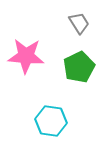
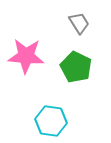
green pentagon: moved 3 px left; rotated 20 degrees counterclockwise
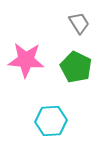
pink star: moved 4 px down
cyan hexagon: rotated 12 degrees counterclockwise
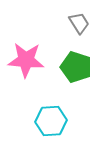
green pentagon: rotated 8 degrees counterclockwise
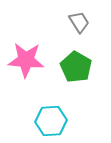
gray trapezoid: moved 1 px up
green pentagon: rotated 12 degrees clockwise
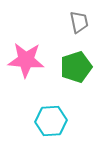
gray trapezoid: rotated 20 degrees clockwise
green pentagon: rotated 24 degrees clockwise
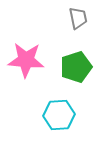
gray trapezoid: moved 1 px left, 4 px up
cyan hexagon: moved 8 px right, 6 px up
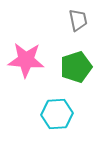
gray trapezoid: moved 2 px down
cyan hexagon: moved 2 px left, 1 px up
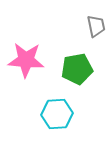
gray trapezoid: moved 18 px right, 6 px down
green pentagon: moved 1 px right, 2 px down; rotated 8 degrees clockwise
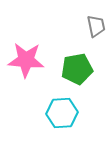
cyan hexagon: moved 5 px right, 1 px up
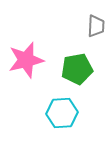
gray trapezoid: rotated 15 degrees clockwise
pink star: rotated 18 degrees counterclockwise
